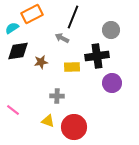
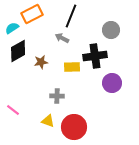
black line: moved 2 px left, 1 px up
black diamond: rotated 20 degrees counterclockwise
black cross: moved 2 px left
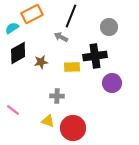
gray circle: moved 2 px left, 3 px up
gray arrow: moved 1 px left, 1 px up
black diamond: moved 2 px down
red circle: moved 1 px left, 1 px down
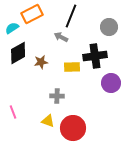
purple circle: moved 1 px left
pink line: moved 2 px down; rotated 32 degrees clockwise
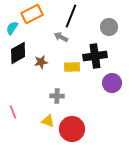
cyan semicircle: rotated 24 degrees counterclockwise
purple circle: moved 1 px right
red circle: moved 1 px left, 1 px down
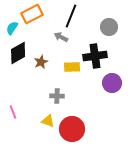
brown star: rotated 16 degrees counterclockwise
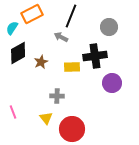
yellow triangle: moved 2 px left, 3 px up; rotated 32 degrees clockwise
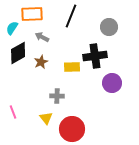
orange rectangle: rotated 25 degrees clockwise
gray arrow: moved 19 px left
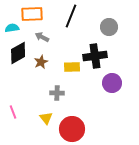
cyan semicircle: rotated 48 degrees clockwise
gray cross: moved 3 px up
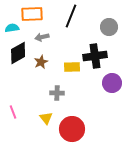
gray arrow: rotated 40 degrees counterclockwise
